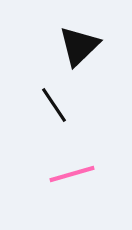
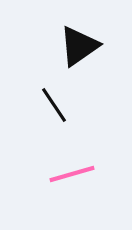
black triangle: rotated 9 degrees clockwise
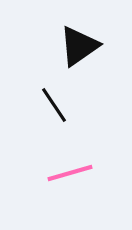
pink line: moved 2 px left, 1 px up
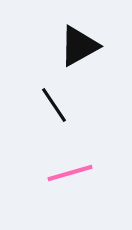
black triangle: rotated 6 degrees clockwise
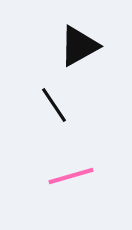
pink line: moved 1 px right, 3 px down
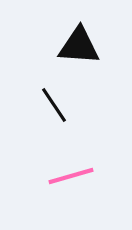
black triangle: rotated 33 degrees clockwise
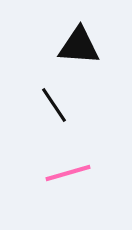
pink line: moved 3 px left, 3 px up
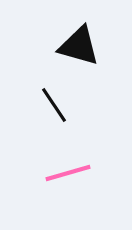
black triangle: rotated 12 degrees clockwise
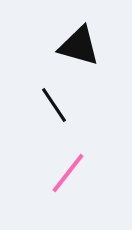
pink line: rotated 36 degrees counterclockwise
